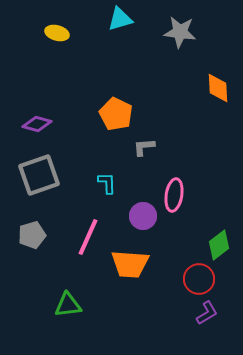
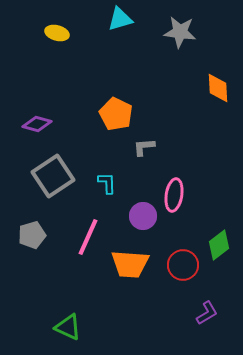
gray square: moved 14 px right, 1 px down; rotated 15 degrees counterclockwise
red circle: moved 16 px left, 14 px up
green triangle: moved 22 px down; rotated 32 degrees clockwise
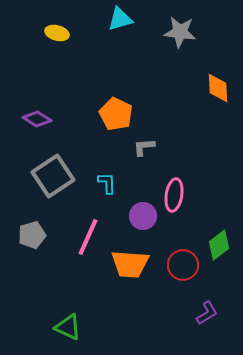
purple diamond: moved 5 px up; rotated 16 degrees clockwise
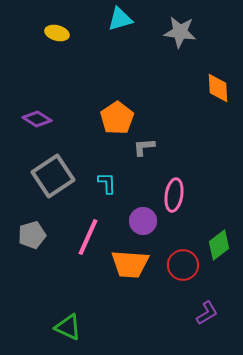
orange pentagon: moved 1 px right, 4 px down; rotated 12 degrees clockwise
purple circle: moved 5 px down
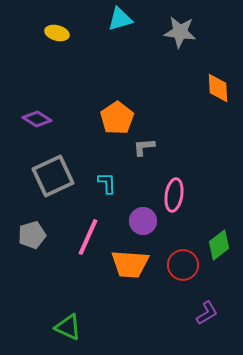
gray square: rotated 9 degrees clockwise
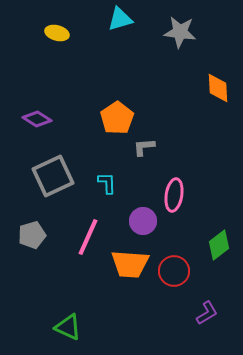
red circle: moved 9 px left, 6 px down
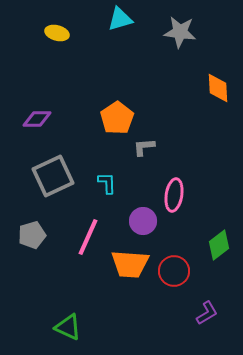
purple diamond: rotated 32 degrees counterclockwise
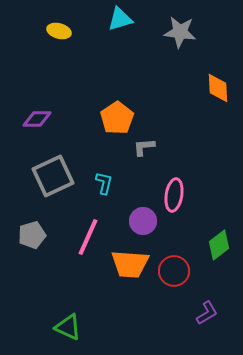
yellow ellipse: moved 2 px right, 2 px up
cyan L-shape: moved 3 px left; rotated 15 degrees clockwise
